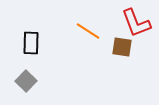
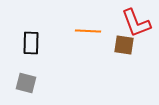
orange line: rotated 30 degrees counterclockwise
brown square: moved 2 px right, 2 px up
gray square: moved 2 px down; rotated 30 degrees counterclockwise
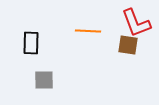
brown square: moved 4 px right
gray square: moved 18 px right, 3 px up; rotated 15 degrees counterclockwise
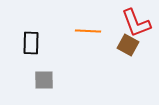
brown square: rotated 20 degrees clockwise
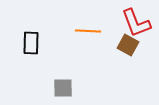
gray square: moved 19 px right, 8 px down
